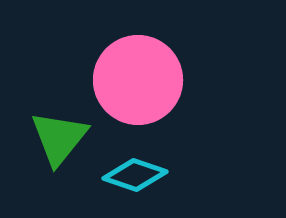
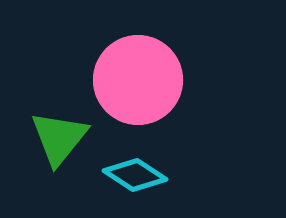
cyan diamond: rotated 14 degrees clockwise
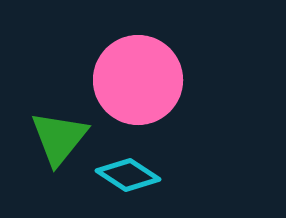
cyan diamond: moved 7 px left
